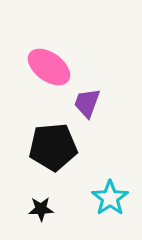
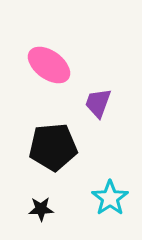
pink ellipse: moved 2 px up
purple trapezoid: moved 11 px right
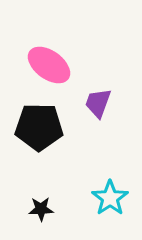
black pentagon: moved 14 px left, 20 px up; rotated 6 degrees clockwise
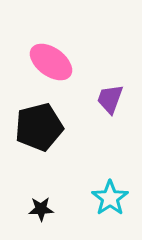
pink ellipse: moved 2 px right, 3 px up
purple trapezoid: moved 12 px right, 4 px up
black pentagon: rotated 15 degrees counterclockwise
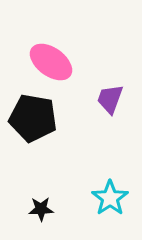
black pentagon: moved 6 px left, 9 px up; rotated 24 degrees clockwise
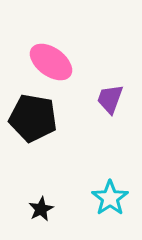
black star: rotated 25 degrees counterclockwise
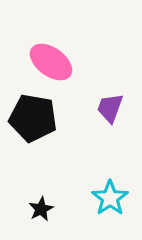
purple trapezoid: moved 9 px down
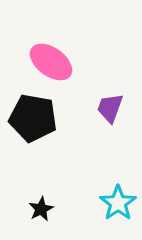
cyan star: moved 8 px right, 5 px down
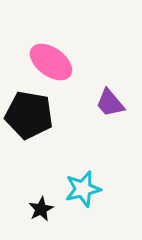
purple trapezoid: moved 5 px up; rotated 60 degrees counterclockwise
black pentagon: moved 4 px left, 3 px up
cyan star: moved 35 px left, 14 px up; rotated 21 degrees clockwise
